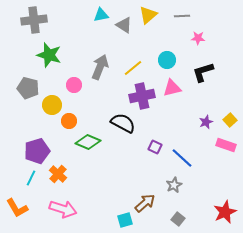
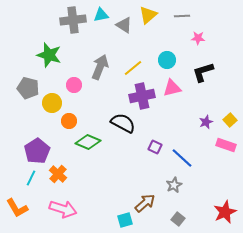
gray cross: moved 39 px right
yellow circle: moved 2 px up
purple pentagon: rotated 15 degrees counterclockwise
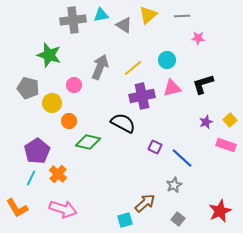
black L-shape: moved 12 px down
green diamond: rotated 10 degrees counterclockwise
red star: moved 5 px left, 1 px up
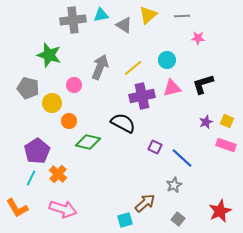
yellow square: moved 3 px left, 1 px down; rotated 24 degrees counterclockwise
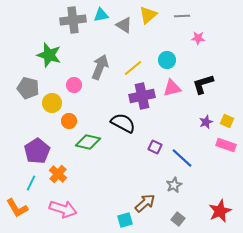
cyan line: moved 5 px down
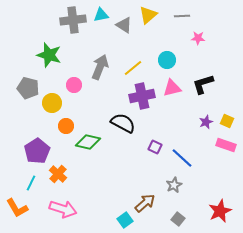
orange circle: moved 3 px left, 5 px down
cyan square: rotated 21 degrees counterclockwise
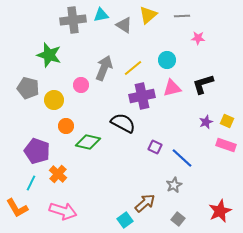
gray arrow: moved 4 px right, 1 px down
pink circle: moved 7 px right
yellow circle: moved 2 px right, 3 px up
purple pentagon: rotated 20 degrees counterclockwise
pink arrow: moved 2 px down
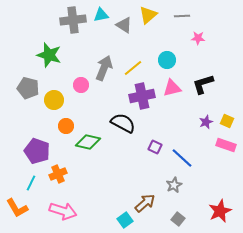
orange cross: rotated 24 degrees clockwise
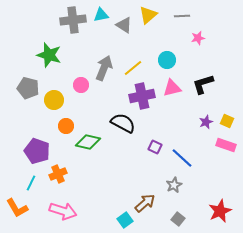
pink star: rotated 16 degrees counterclockwise
